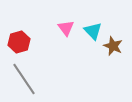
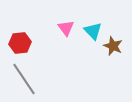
red hexagon: moved 1 px right, 1 px down; rotated 10 degrees clockwise
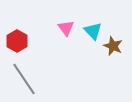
red hexagon: moved 3 px left, 2 px up; rotated 25 degrees counterclockwise
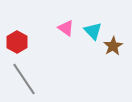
pink triangle: rotated 18 degrees counterclockwise
red hexagon: moved 1 px down
brown star: rotated 18 degrees clockwise
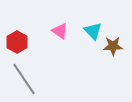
pink triangle: moved 6 px left, 3 px down
brown star: rotated 30 degrees clockwise
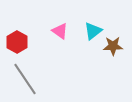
cyan triangle: rotated 36 degrees clockwise
gray line: moved 1 px right
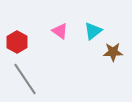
brown star: moved 6 px down
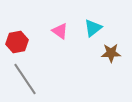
cyan triangle: moved 3 px up
red hexagon: rotated 20 degrees clockwise
brown star: moved 2 px left, 1 px down
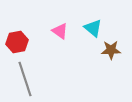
cyan triangle: rotated 42 degrees counterclockwise
brown star: moved 3 px up
gray line: rotated 16 degrees clockwise
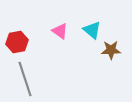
cyan triangle: moved 1 px left, 2 px down
